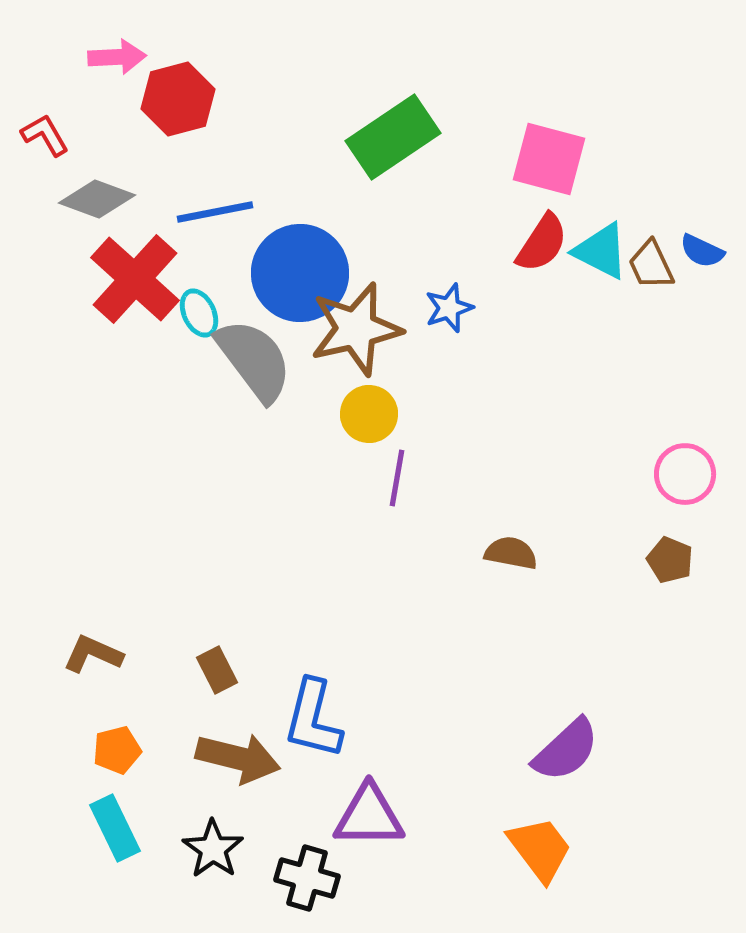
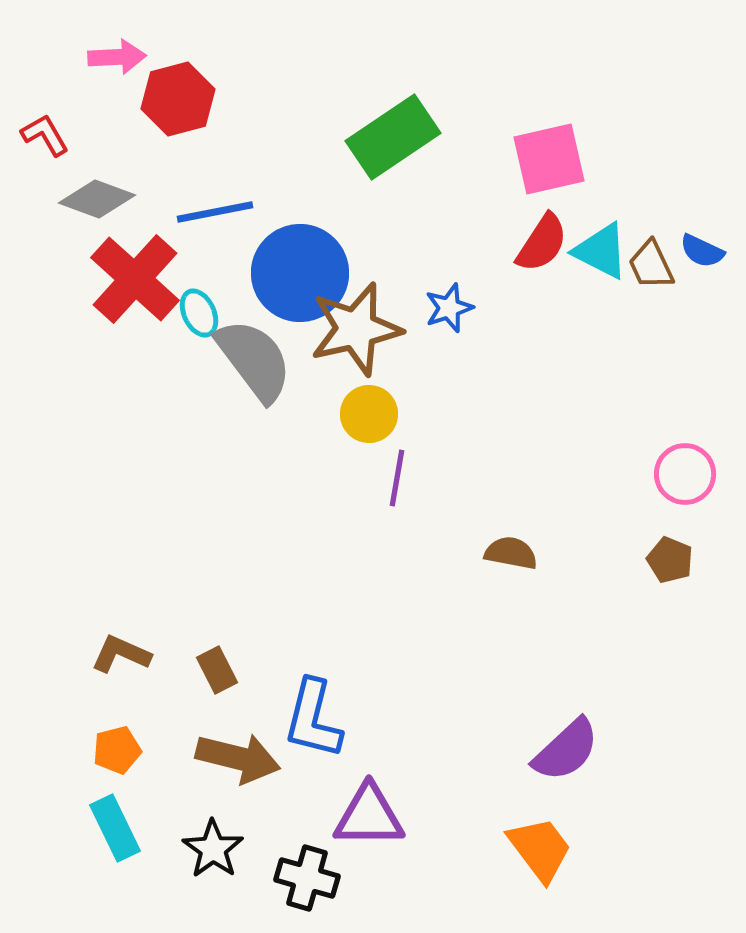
pink square: rotated 28 degrees counterclockwise
brown L-shape: moved 28 px right
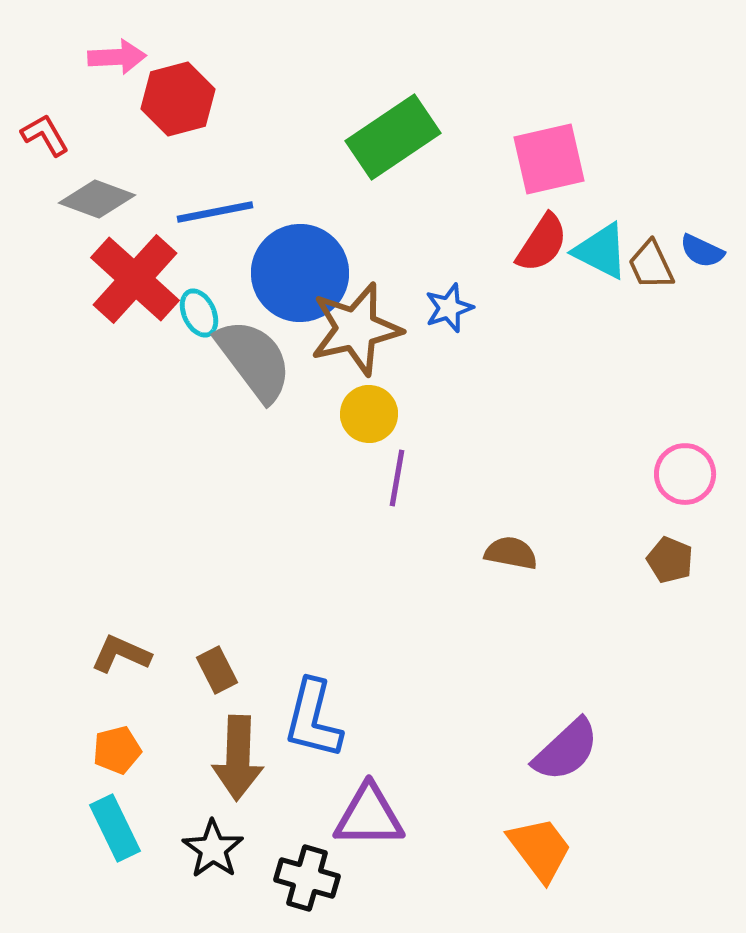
brown arrow: rotated 78 degrees clockwise
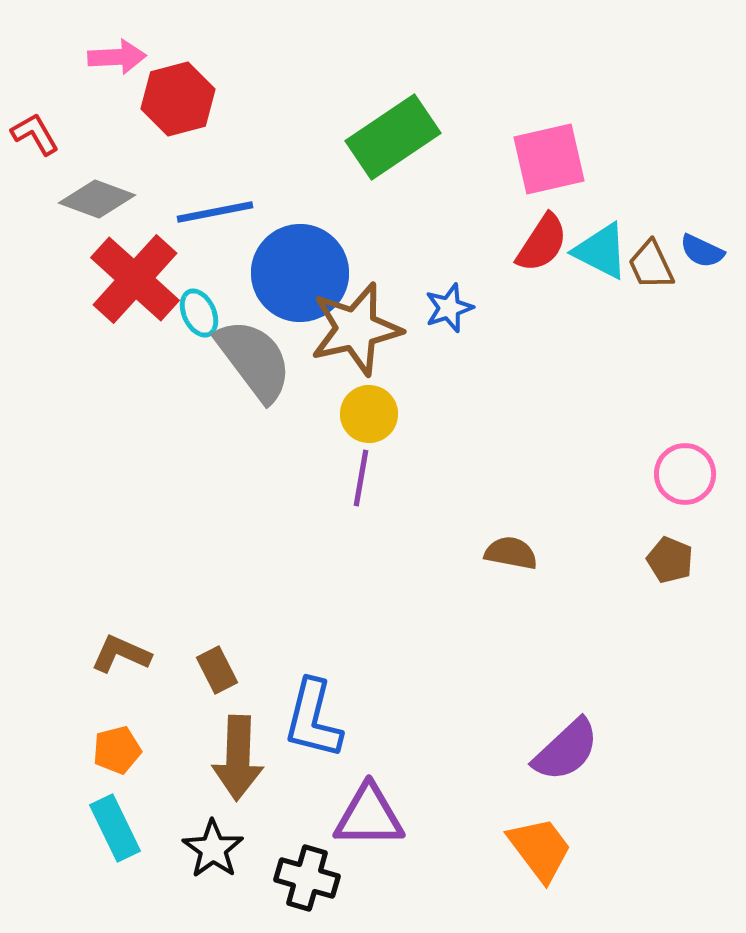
red L-shape: moved 10 px left, 1 px up
purple line: moved 36 px left
